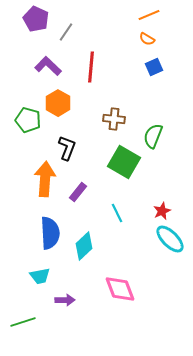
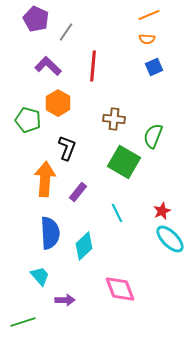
orange semicircle: rotated 28 degrees counterclockwise
red line: moved 2 px right, 1 px up
cyan trapezoid: rotated 120 degrees counterclockwise
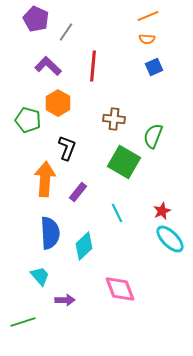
orange line: moved 1 px left, 1 px down
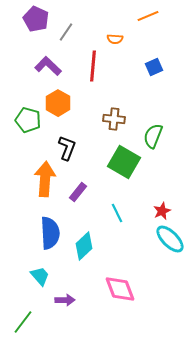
orange semicircle: moved 32 px left
green line: rotated 35 degrees counterclockwise
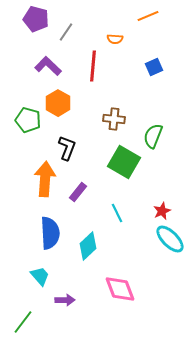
purple pentagon: rotated 10 degrees counterclockwise
cyan diamond: moved 4 px right
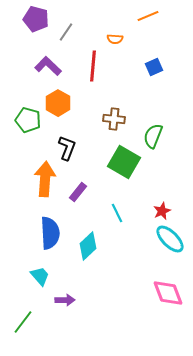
pink diamond: moved 48 px right, 4 px down
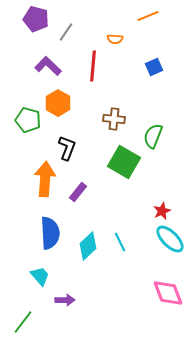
cyan line: moved 3 px right, 29 px down
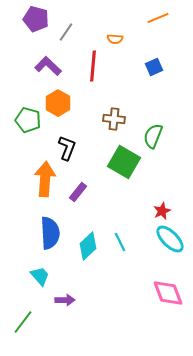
orange line: moved 10 px right, 2 px down
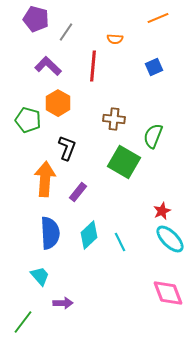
cyan diamond: moved 1 px right, 11 px up
purple arrow: moved 2 px left, 3 px down
